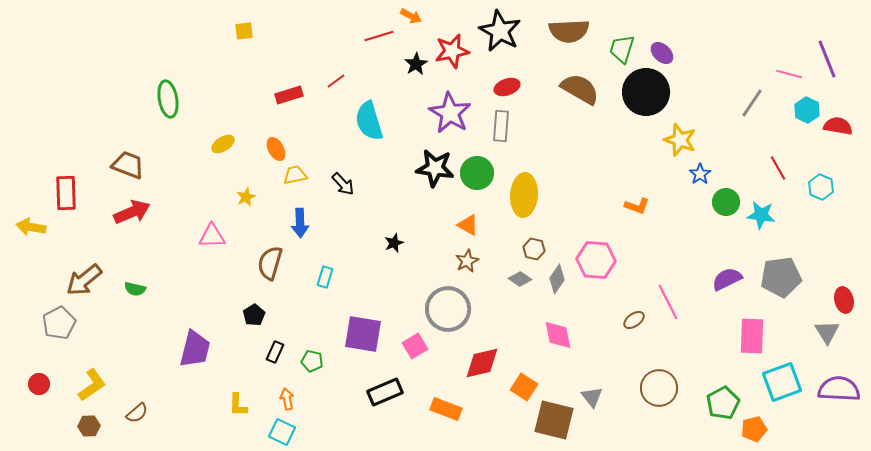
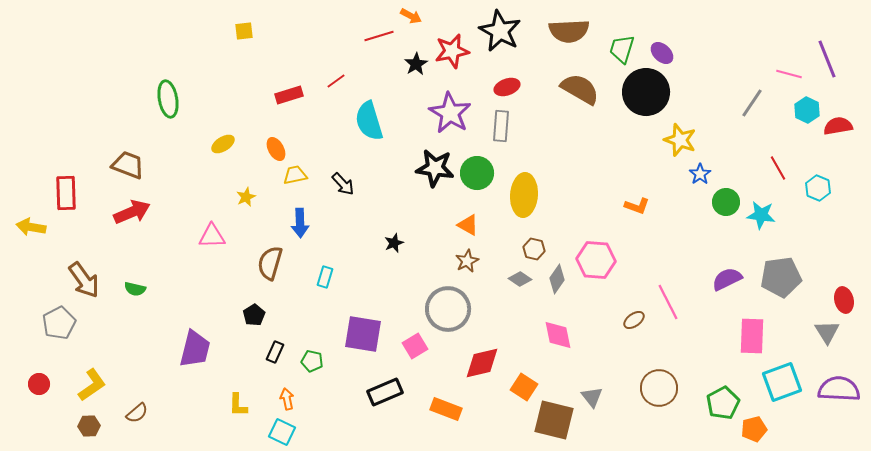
red semicircle at (838, 126): rotated 20 degrees counterclockwise
cyan hexagon at (821, 187): moved 3 px left, 1 px down
brown arrow at (84, 280): rotated 87 degrees counterclockwise
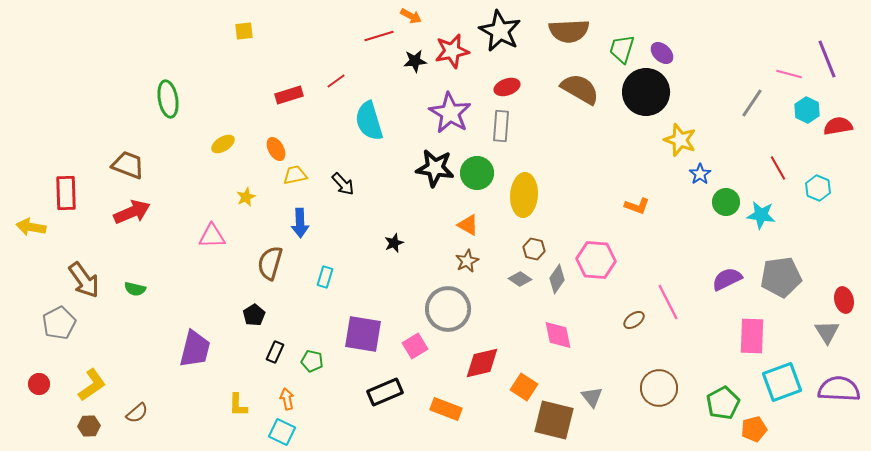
black star at (416, 64): moved 1 px left, 3 px up; rotated 25 degrees clockwise
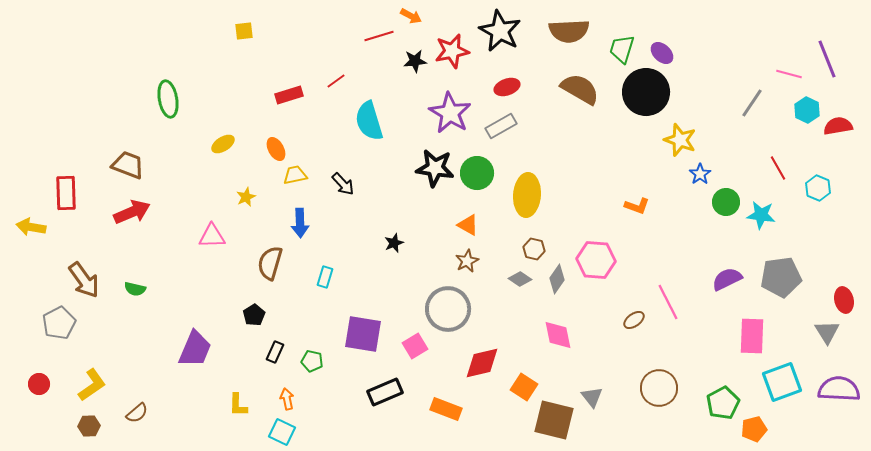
gray rectangle at (501, 126): rotated 56 degrees clockwise
yellow ellipse at (524, 195): moved 3 px right
purple trapezoid at (195, 349): rotated 9 degrees clockwise
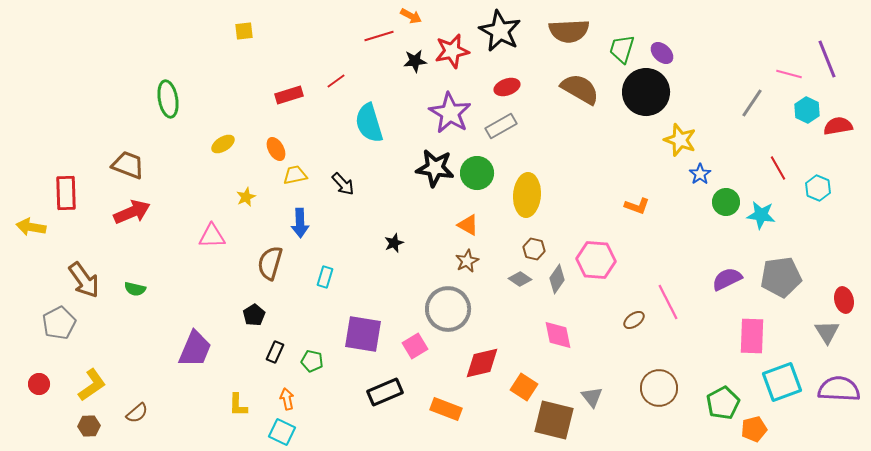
cyan semicircle at (369, 121): moved 2 px down
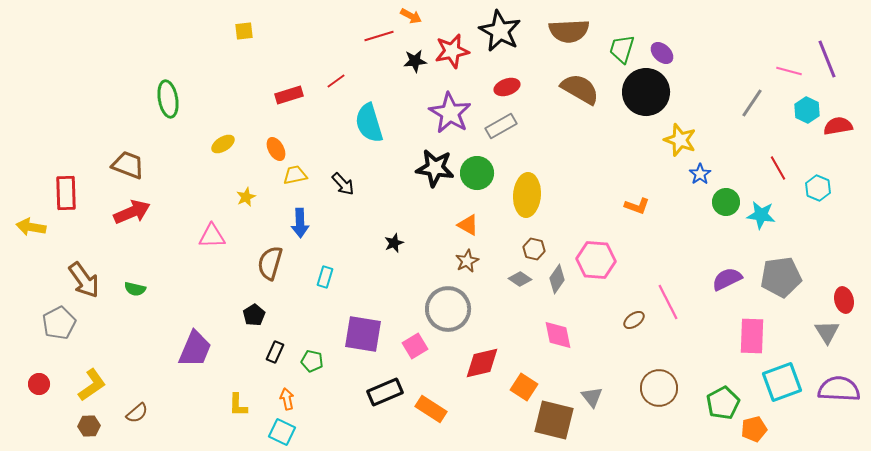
pink line at (789, 74): moved 3 px up
orange rectangle at (446, 409): moved 15 px left; rotated 12 degrees clockwise
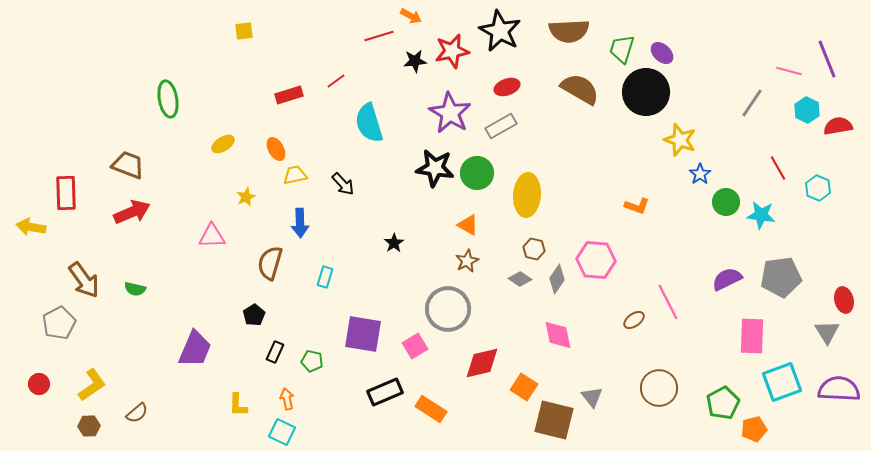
black star at (394, 243): rotated 12 degrees counterclockwise
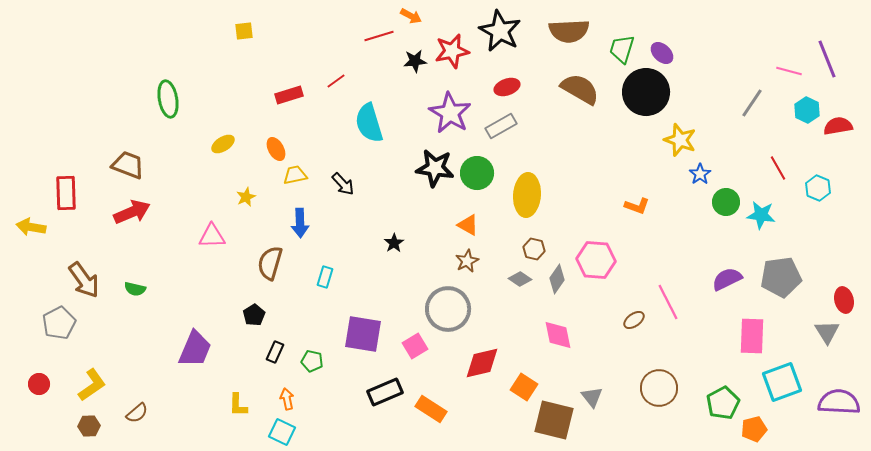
purple semicircle at (839, 389): moved 13 px down
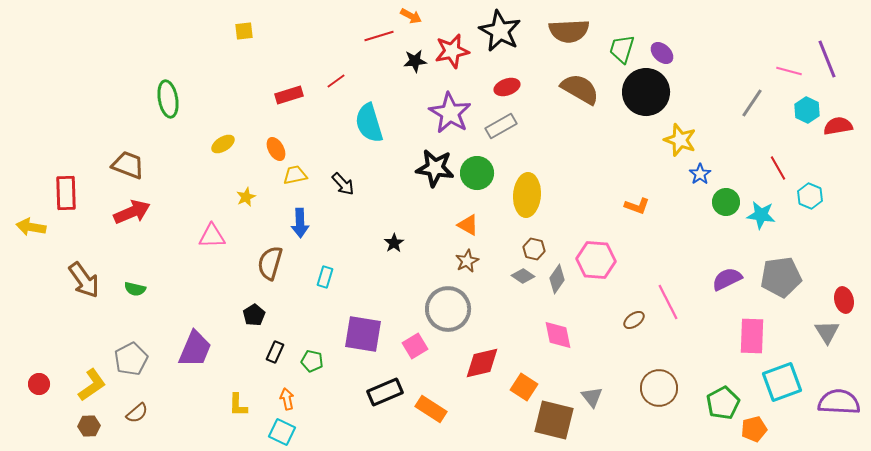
cyan hexagon at (818, 188): moved 8 px left, 8 px down
gray diamond at (520, 279): moved 3 px right, 3 px up
gray pentagon at (59, 323): moved 72 px right, 36 px down
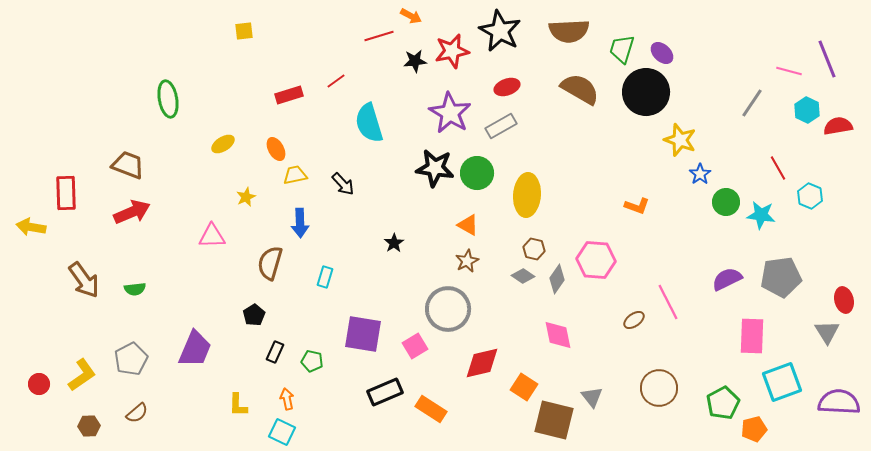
green semicircle at (135, 289): rotated 20 degrees counterclockwise
yellow L-shape at (92, 385): moved 10 px left, 10 px up
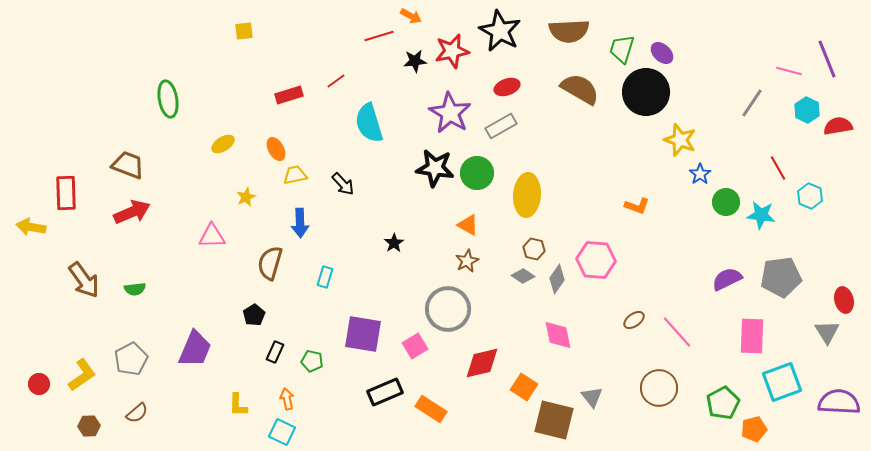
pink line at (668, 302): moved 9 px right, 30 px down; rotated 15 degrees counterclockwise
